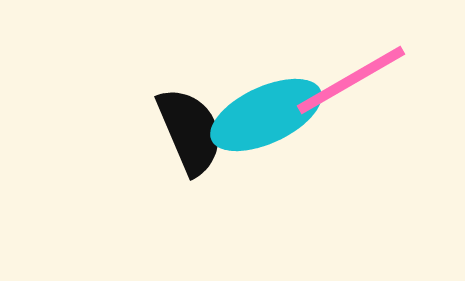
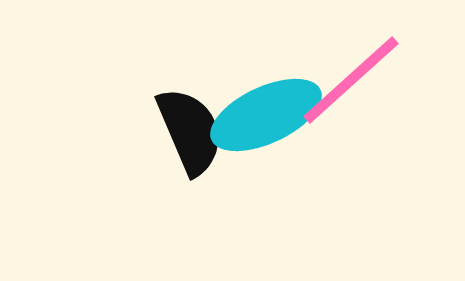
pink line: rotated 12 degrees counterclockwise
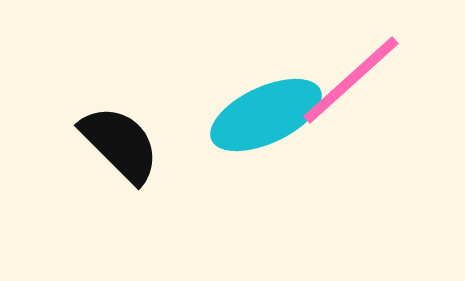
black semicircle: moved 70 px left, 13 px down; rotated 22 degrees counterclockwise
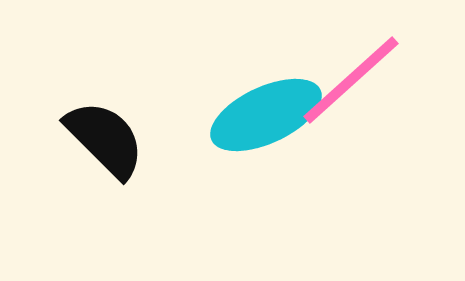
black semicircle: moved 15 px left, 5 px up
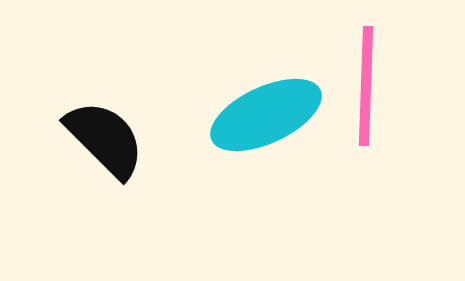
pink line: moved 15 px right, 6 px down; rotated 46 degrees counterclockwise
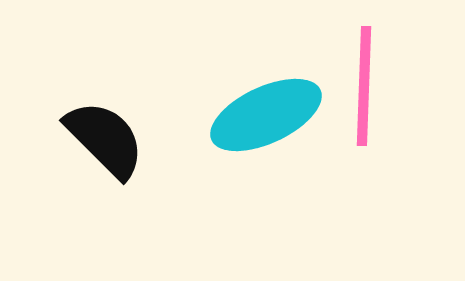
pink line: moved 2 px left
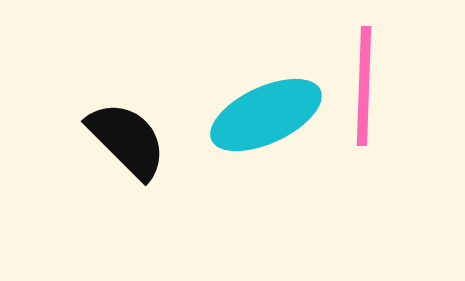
black semicircle: moved 22 px right, 1 px down
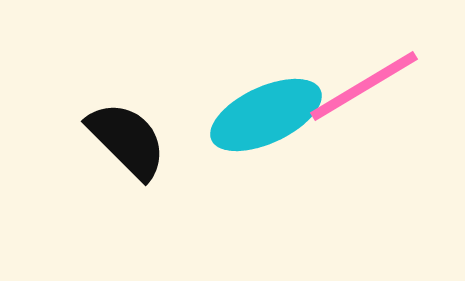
pink line: rotated 57 degrees clockwise
